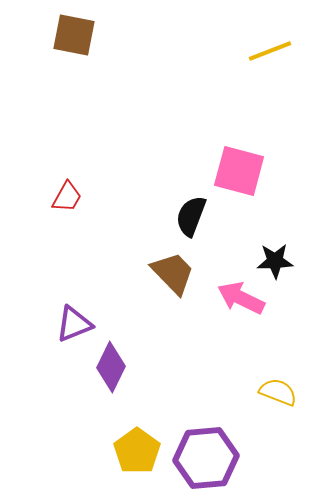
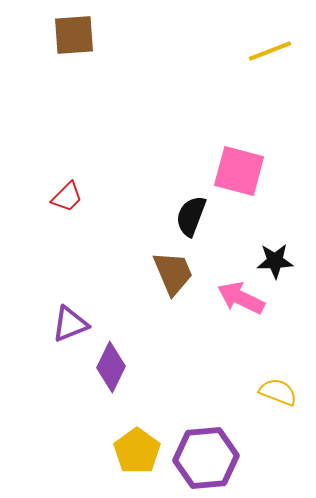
brown square: rotated 15 degrees counterclockwise
red trapezoid: rotated 16 degrees clockwise
brown trapezoid: rotated 21 degrees clockwise
purple triangle: moved 4 px left
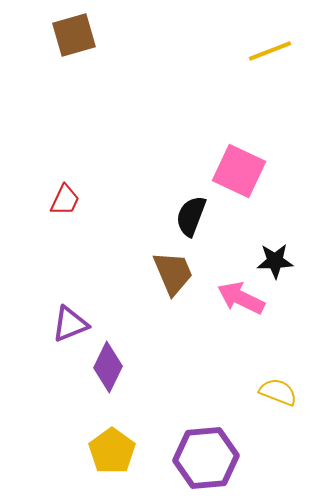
brown square: rotated 12 degrees counterclockwise
pink square: rotated 10 degrees clockwise
red trapezoid: moved 2 px left, 3 px down; rotated 20 degrees counterclockwise
purple diamond: moved 3 px left
yellow pentagon: moved 25 px left
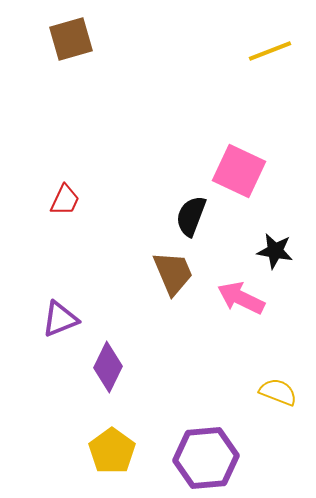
brown square: moved 3 px left, 4 px down
black star: moved 10 px up; rotated 12 degrees clockwise
purple triangle: moved 10 px left, 5 px up
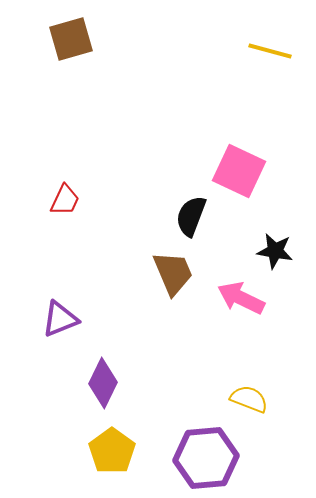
yellow line: rotated 36 degrees clockwise
purple diamond: moved 5 px left, 16 px down
yellow semicircle: moved 29 px left, 7 px down
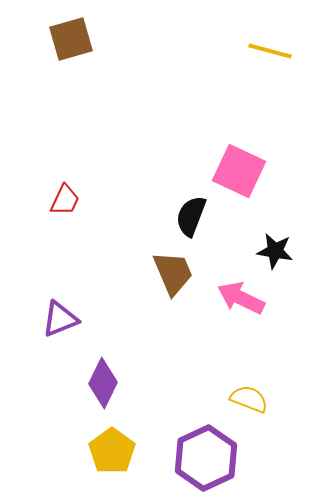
purple hexagon: rotated 20 degrees counterclockwise
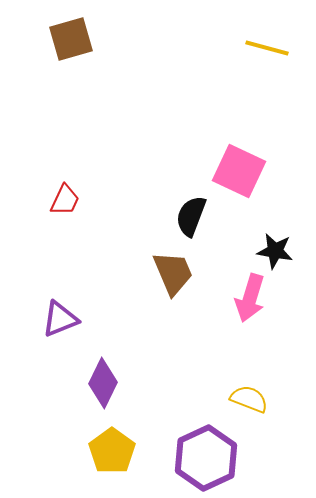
yellow line: moved 3 px left, 3 px up
pink arrow: moved 9 px right; rotated 99 degrees counterclockwise
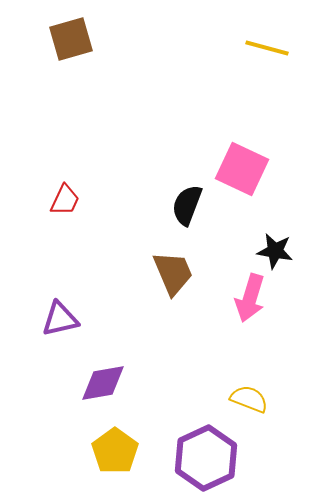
pink square: moved 3 px right, 2 px up
black semicircle: moved 4 px left, 11 px up
purple triangle: rotated 9 degrees clockwise
purple diamond: rotated 54 degrees clockwise
yellow pentagon: moved 3 px right
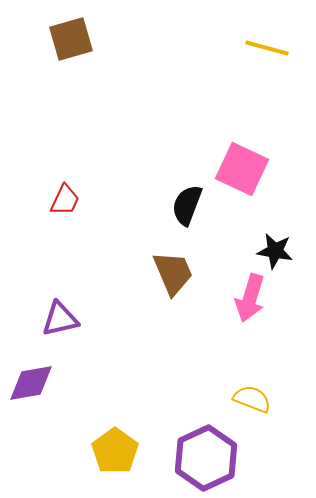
purple diamond: moved 72 px left
yellow semicircle: moved 3 px right
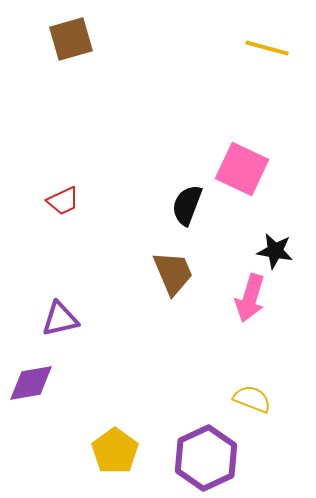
red trapezoid: moved 2 px left, 1 px down; rotated 40 degrees clockwise
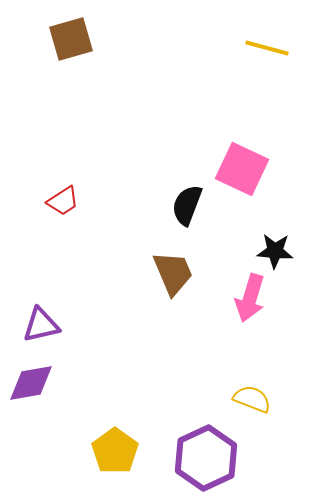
red trapezoid: rotated 8 degrees counterclockwise
black star: rotated 6 degrees counterclockwise
purple triangle: moved 19 px left, 6 px down
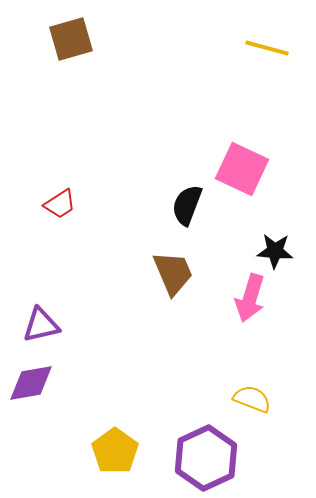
red trapezoid: moved 3 px left, 3 px down
